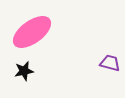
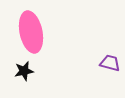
pink ellipse: moved 1 px left; rotated 66 degrees counterclockwise
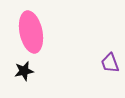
purple trapezoid: rotated 125 degrees counterclockwise
